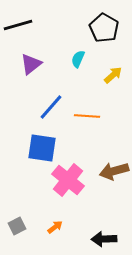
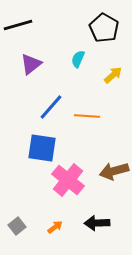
gray square: rotated 12 degrees counterclockwise
black arrow: moved 7 px left, 16 px up
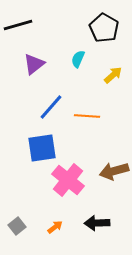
purple triangle: moved 3 px right
blue square: rotated 16 degrees counterclockwise
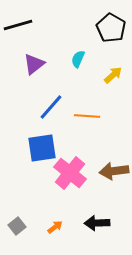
black pentagon: moved 7 px right
brown arrow: rotated 8 degrees clockwise
pink cross: moved 2 px right, 7 px up
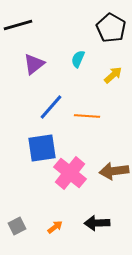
gray square: rotated 12 degrees clockwise
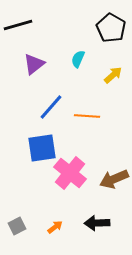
brown arrow: moved 8 px down; rotated 16 degrees counterclockwise
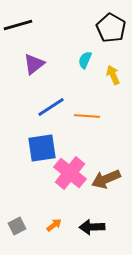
cyan semicircle: moved 7 px right, 1 px down
yellow arrow: rotated 72 degrees counterclockwise
blue line: rotated 16 degrees clockwise
brown arrow: moved 8 px left
black arrow: moved 5 px left, 4 px down
orange arrow: moved 1 px left, 2 px up
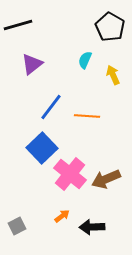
black pentagon: moved 1 px left, 1 px up
purple triangle: moved 2 px left
blue line: rotated 20 degrees counterclockwise
blue square: rotated 36 degrees counterclockwise
pink cross: moved 1 px down
orange arrow: moved 8 px right, 9 px up
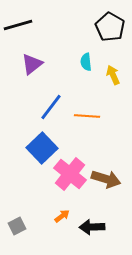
cyan semicircle: moved 1 px right, 2 px down; rotated 30 degrees counterclockwise
brown arrow: rotated 140 degrees counterclockwise
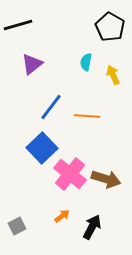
cyan semicircle: rotated 18 degrees clockwise
black arrow: rotated 120 degrees clockwise
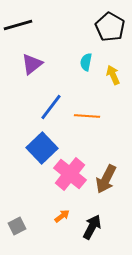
brown arrow: rotated 100 degrees clockwise
